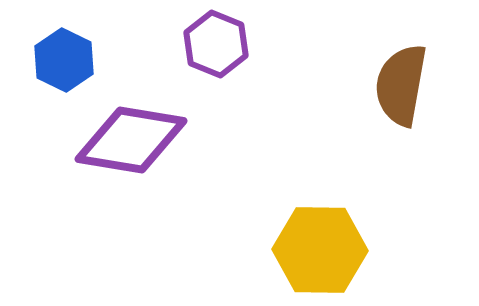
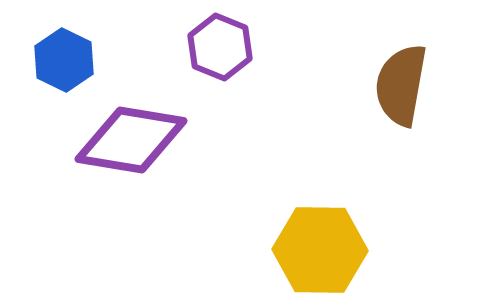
purple hexagon: moved 4 px right, 3 px down
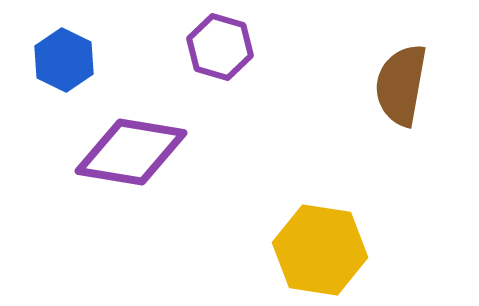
purple hexagon: rotated 6 degrees counterclockwise
purple diamond: moved 12 px down
yellow hexagon: rotated 8 degrees clockwise
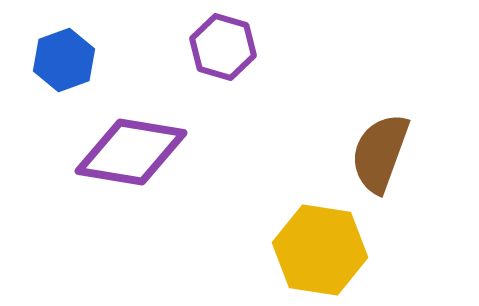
purple hexagon: moved 3 px right
blue hexagon: rotated 14 degrees clockwise
brown semicircle: moved 21 px left, 68 px down; rotated 10 degrees clockwise
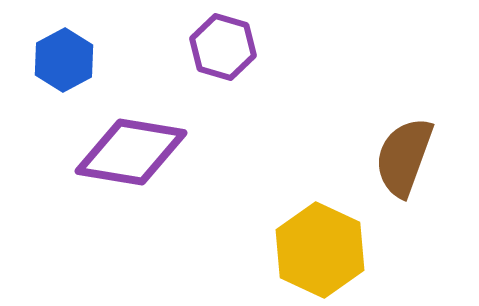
blue hexagon: rotated 8 degrees counterclockwise
brown semicircle: moved 24 px right, 4 px down
yellow hexagon: rotated 16 degrees clockwise
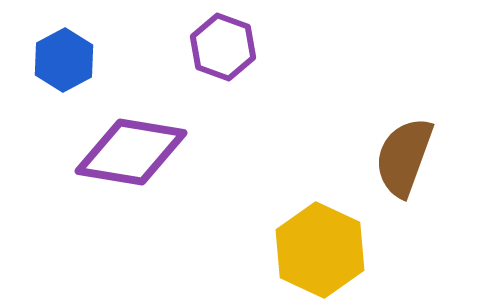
purple hexagon: rotated 4 degrees clockwise
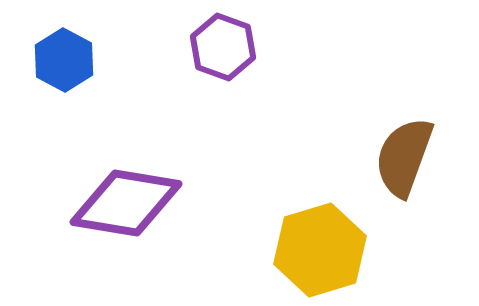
blue hexagon: rotated 4 degrees counterclockwise
purple diamond: moved 5 px left, 51 px down
yellow hexagon: rotated 18 degrees clockwise
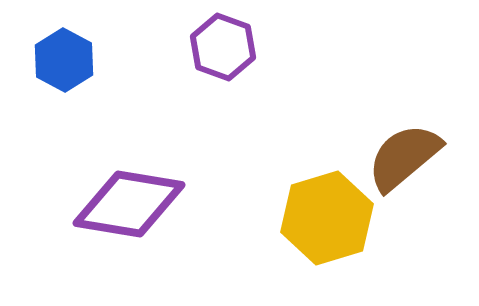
brown semicircle: rotated 30 degrees clockwise
purple diamond: moved 3 px right, 1 px down
yellow hexagon: moved 7 px right, 32 px up
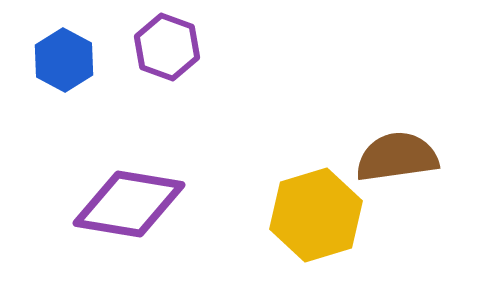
purple hexagon: moved 56 px left
brown semicircle: moved 7 px left; rotated 32 degrees clockwise
yellow hexagon: moved 11 px left, 3 px up
